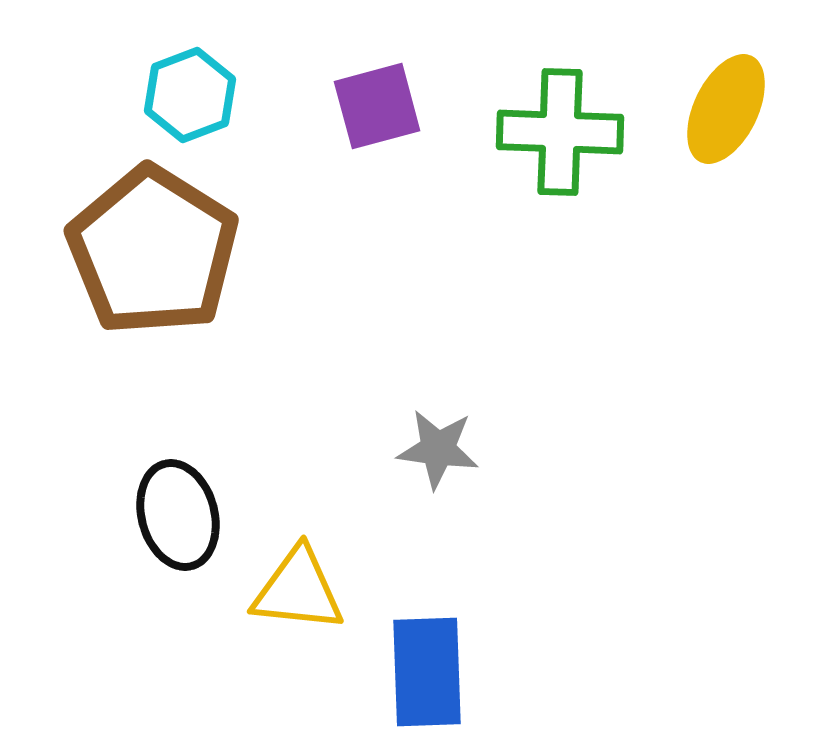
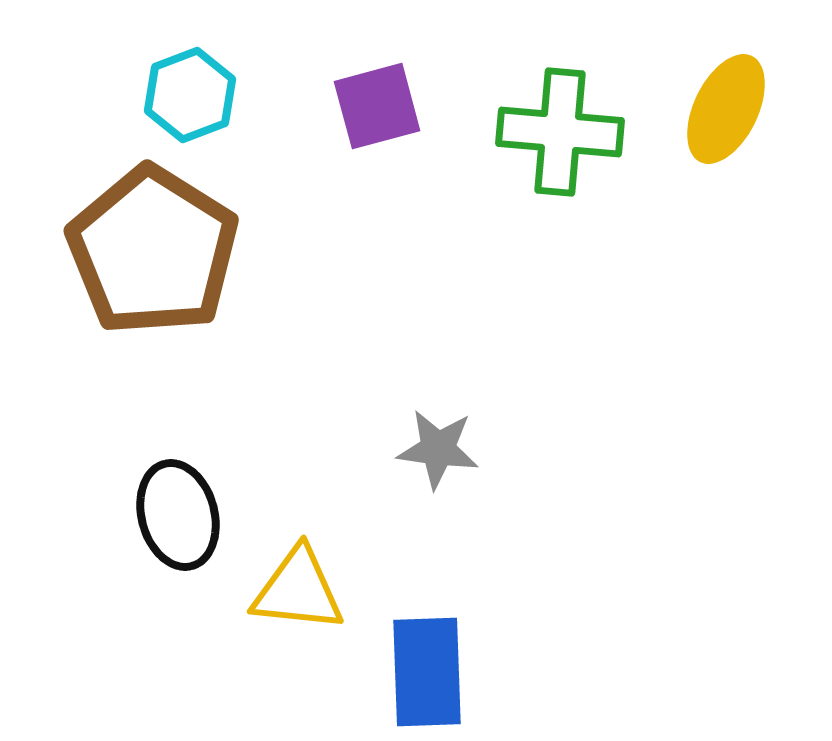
green cross: rotated 3 degrees clockwise
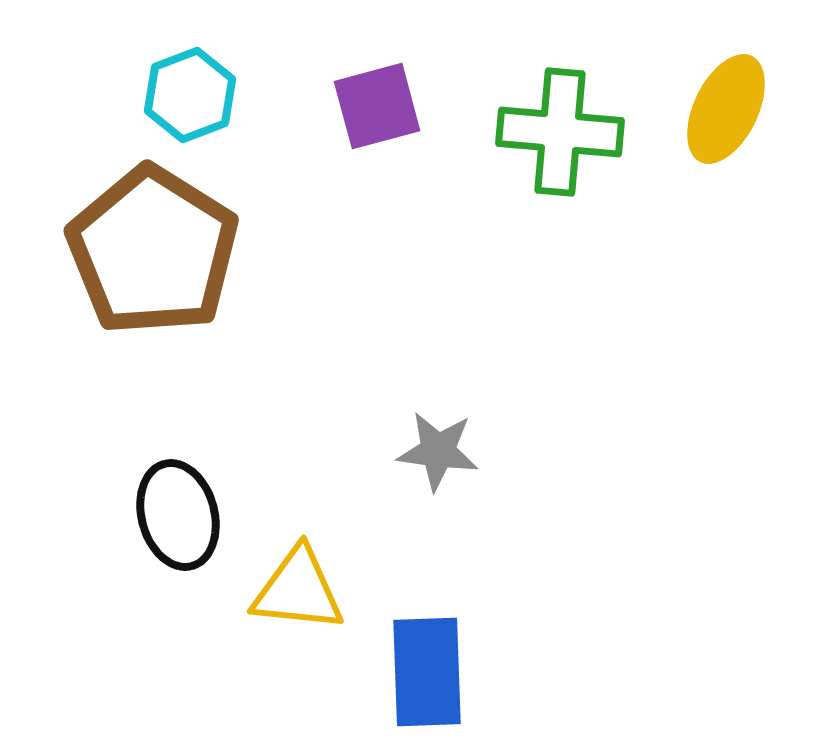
gray star: moved 2 px down
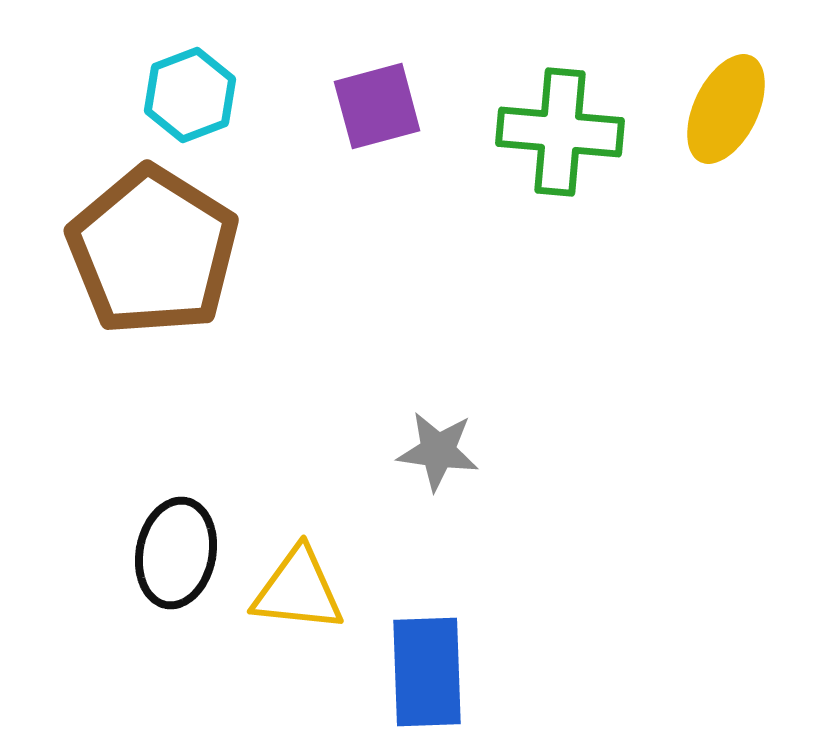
black ellipse: moved 2 px left, 38 px down; rotated 26 degrees clockwise
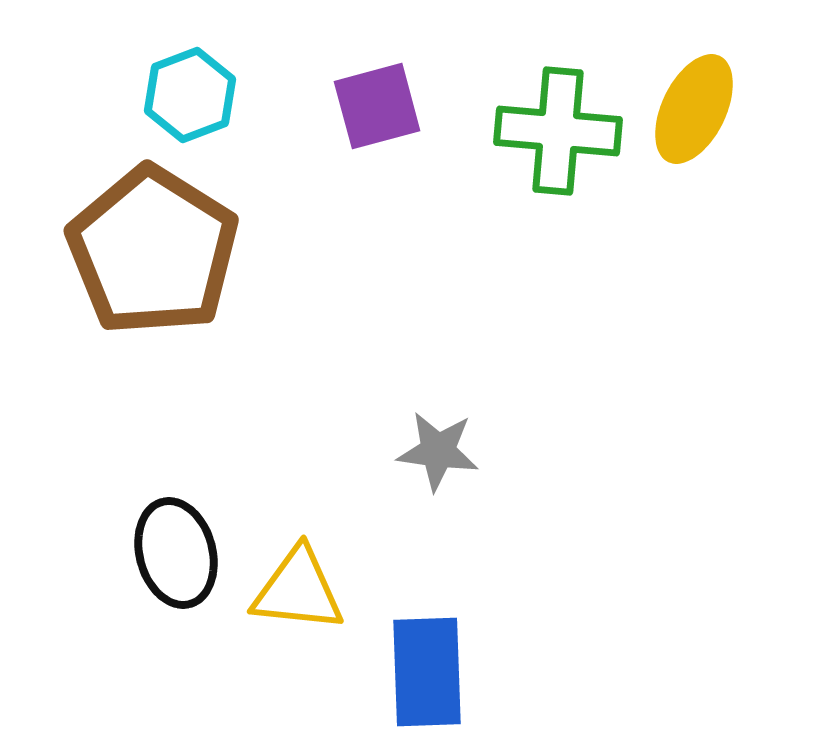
yellow ellipse: moved 32 px left
green cross: moved 2 px left, 1 px up
black ellipse: rotated 26 degrees counterclockwise
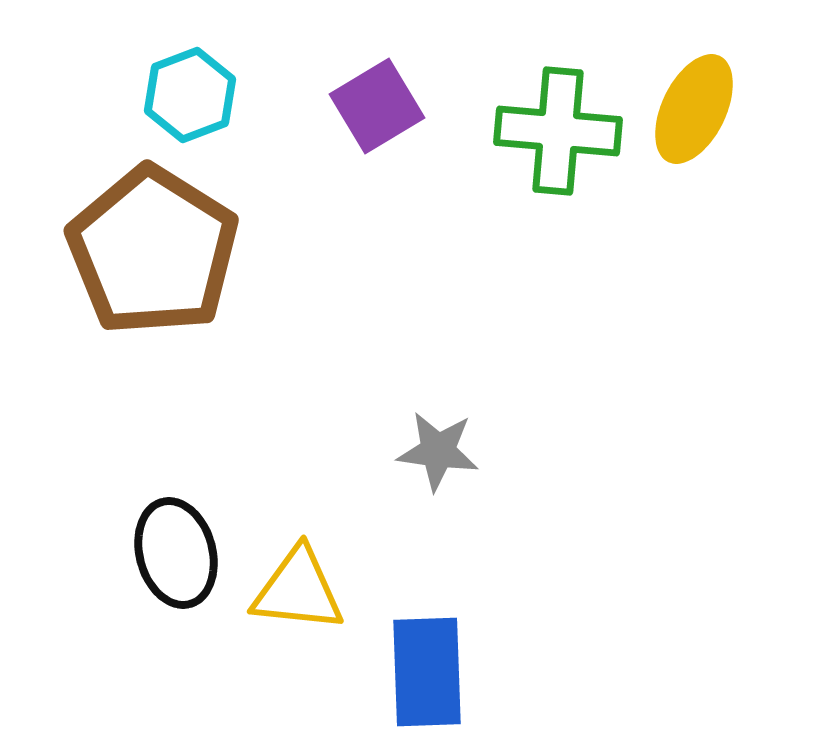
purple square: rotated 16 degrees counterclockwise
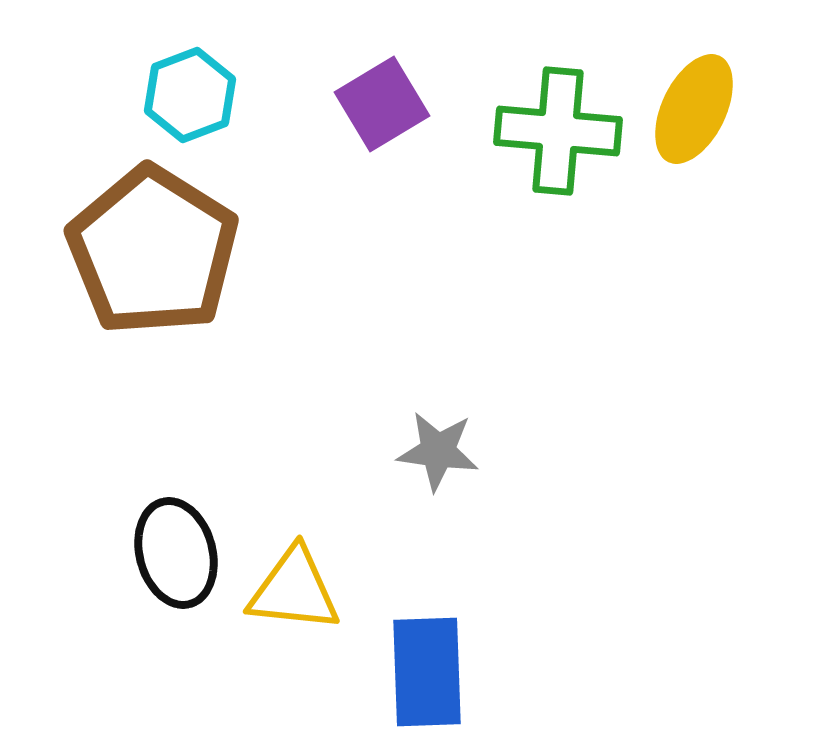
purple square: moved 5 px right, 2 px up
yellow triangle: moved 4 px left
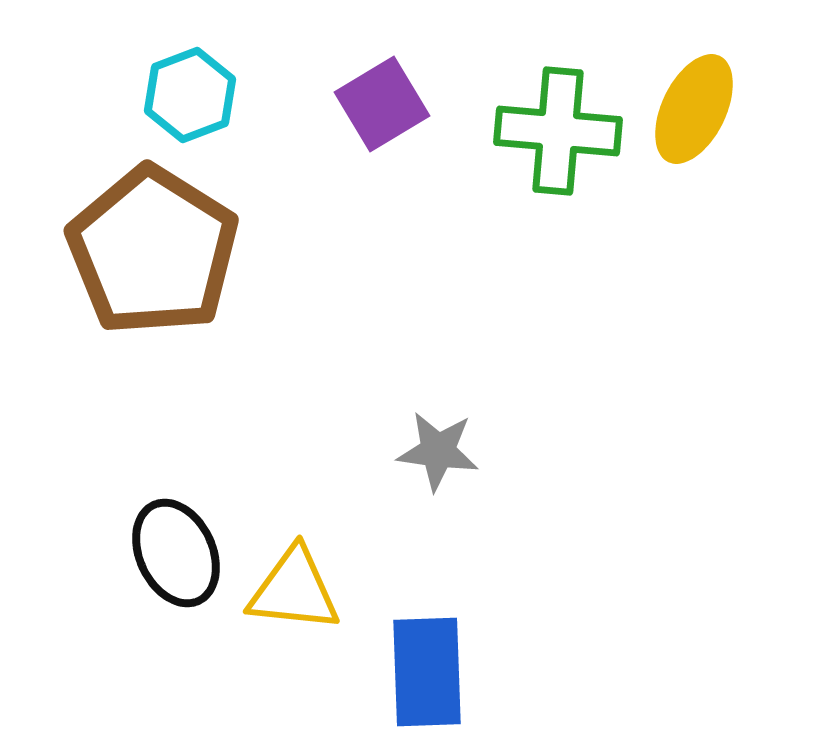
black ellipse: rotated 10 degrees counterclockwise
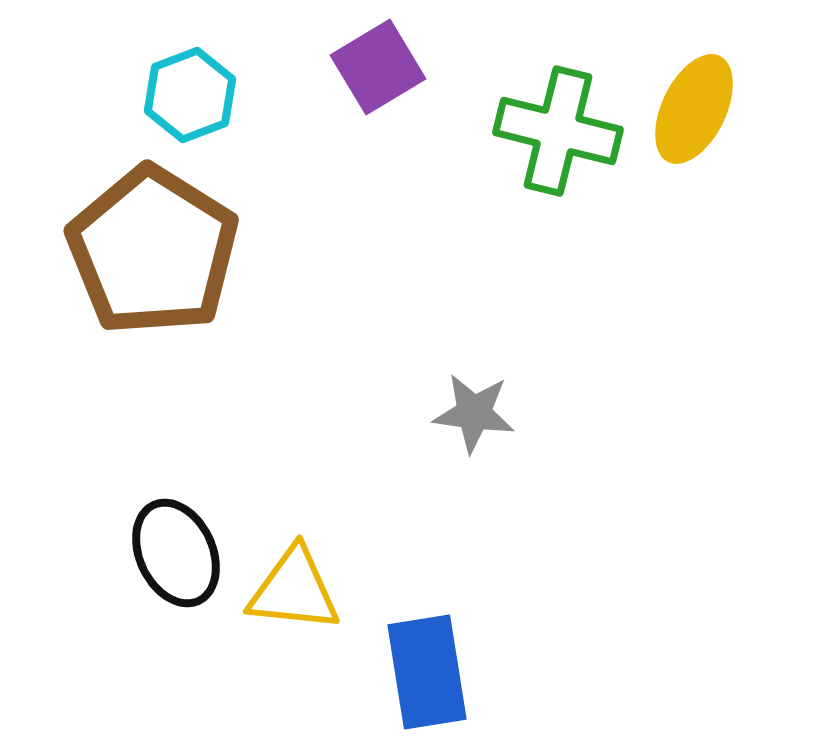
purple square: moved 4 px left, 37 px up
green cross: rotated 9 degrees clockwise
gray star: moved 36 px right, 38 px up
blue rectangle: rotated 7 degrees counterclockwise
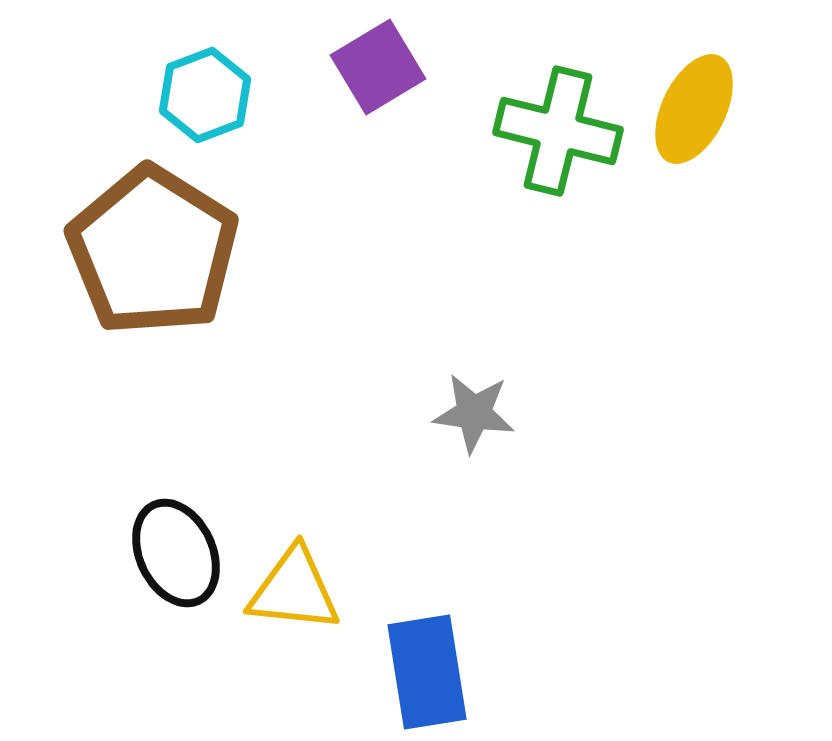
cyan hexagon: moved 15 px right
